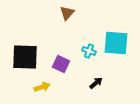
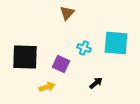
cyan cross: moved 5 px left, 3 px up
yellow arrow: moved 5 px right
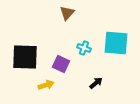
yellow arrow: moved 1 px left, 2 px up
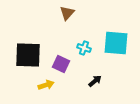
black square: moved 3 px right, 2 px up
black arrow: moved 1 px left, 2 px up
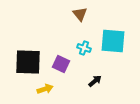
brown triangle: moved 13 px right, 1 px down; rotated 21 degrees counterclockwise
cyan square: moved 3 px left, 2 px up
black square: moved 7 px down
yellow arrow: moved 1 px left, 4 px down
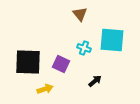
cyan square: moved 1 px left, 1 px up
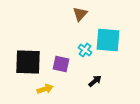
brown triangle: rotated 21 degrees clockwise
cyan square: moved 4 px left
cyan cross: moved 1 px right, 2 px down; rotated 16 degrees clockwise
purple square: rotated 12 degrees counterclockwise
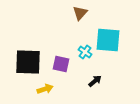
brown triangle: moved 1 px up
cyan cross: moved 2 px down
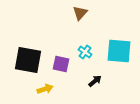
cyan square: moved 11 px right, 11 px down
black square: moved 2 px up; rotated 8 degrees clockwise
